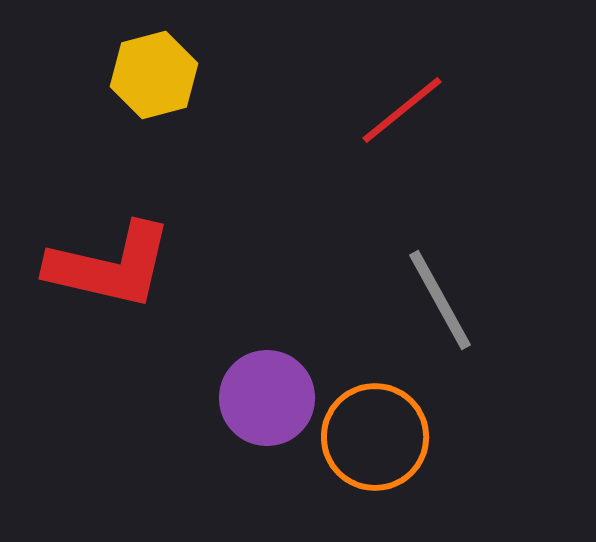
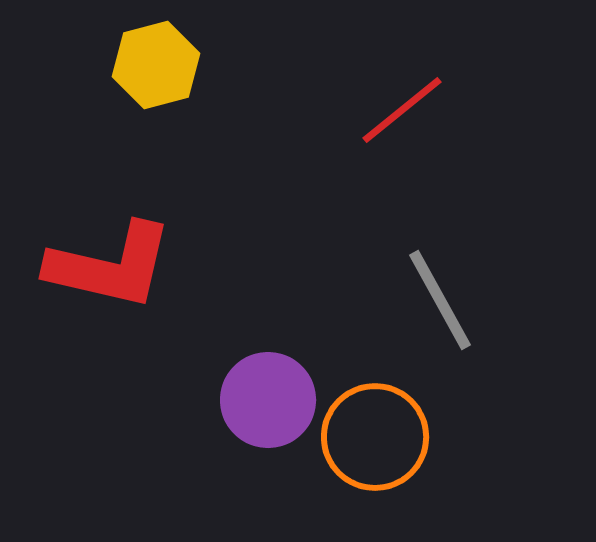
yellow hexagon: moved 2 px right, 10 px up
purple circle: moved 1 px right, 2 px down
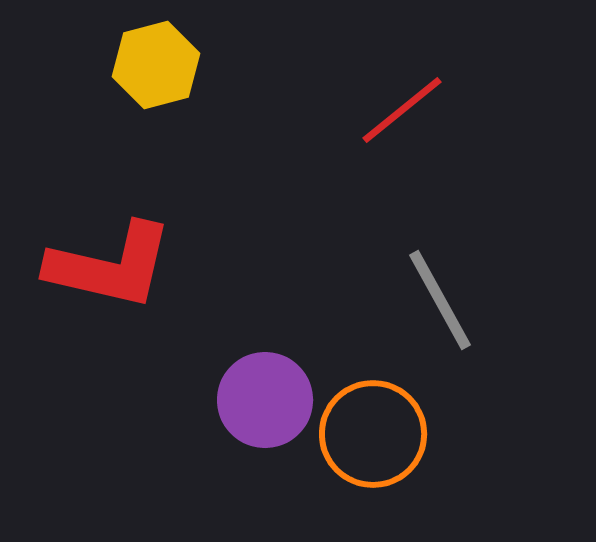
purple circle: moved 3 px left
orange circle: moved 2 px left, 3 px up
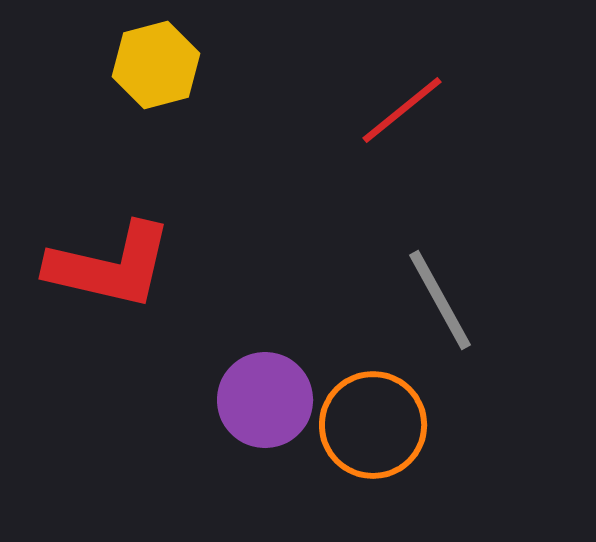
orange circle: moved 9 px up
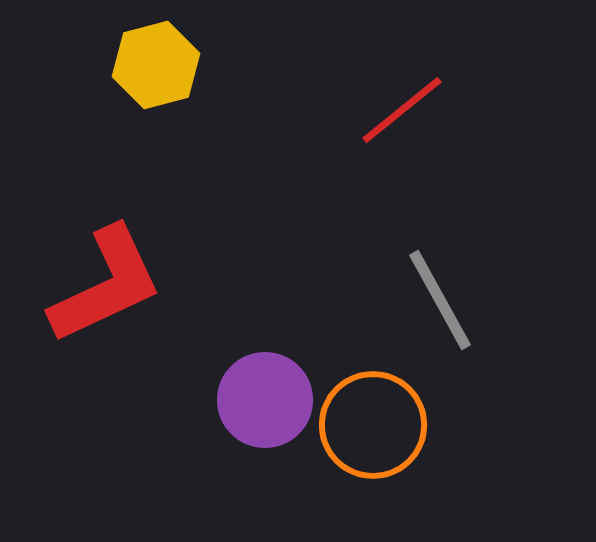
red L-shape: moved 4 px left, 19 px down; rotated 38 degrees counterclockwise
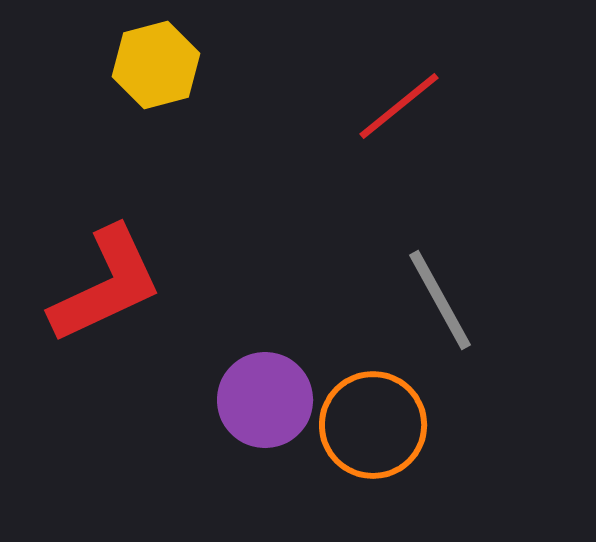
red line: moved 3 px left, 4 px up
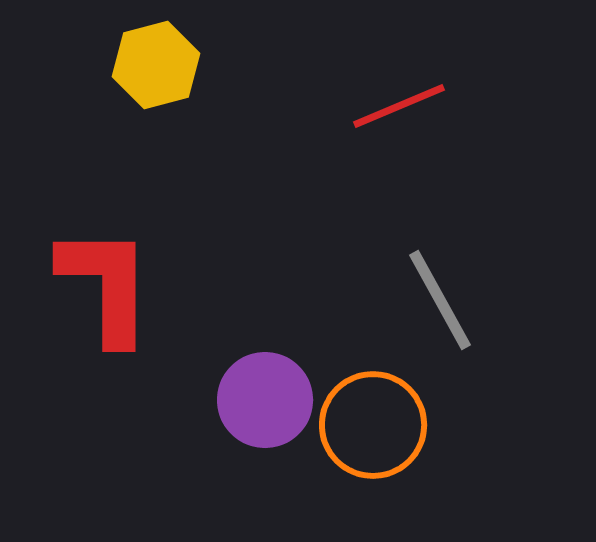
red line: rotated 16 degrees clockwise
red L-shape: rotated 65 degrees counterclockwise
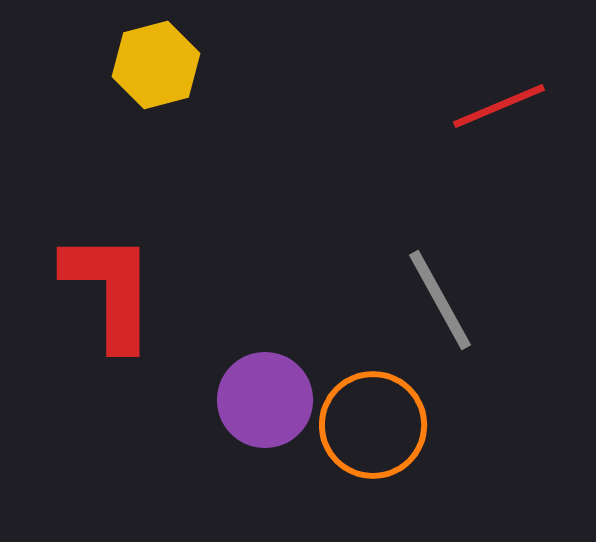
red line: moved 100 px right
red L-shape: moved 4 px right, 5 px down
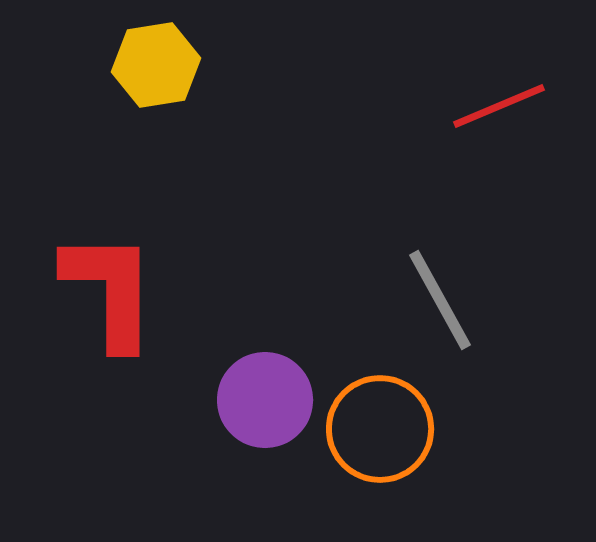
yellow hexagon: rotated 6 degrees clockwise
orange circle: moved 7 px right, 4 px down
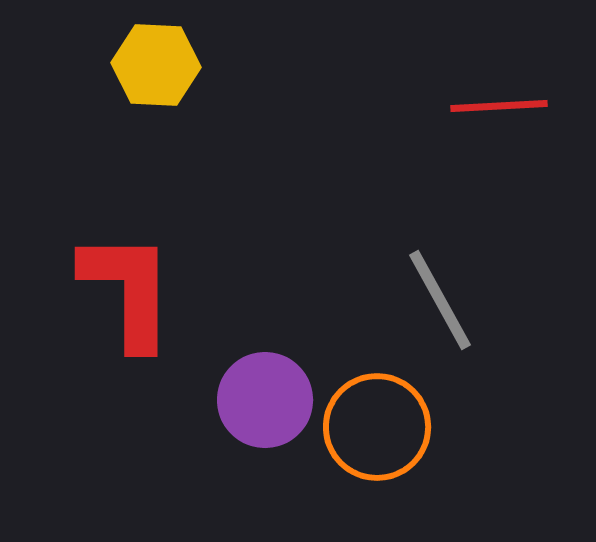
yellow hexagon: rotated 12 degrees clockwise
red line: rotated 20 degrees clockwise
red L-shape: moved 18 px right
orange circle: moved 3 px left, 2 px up
